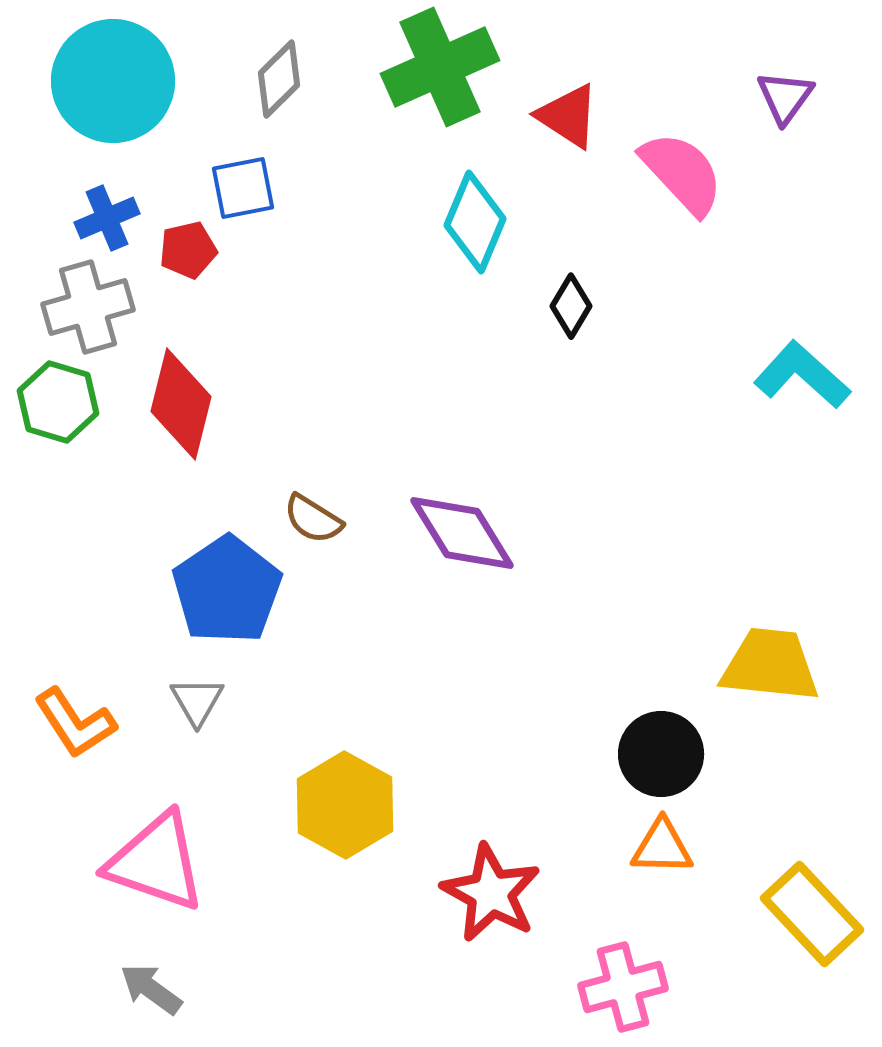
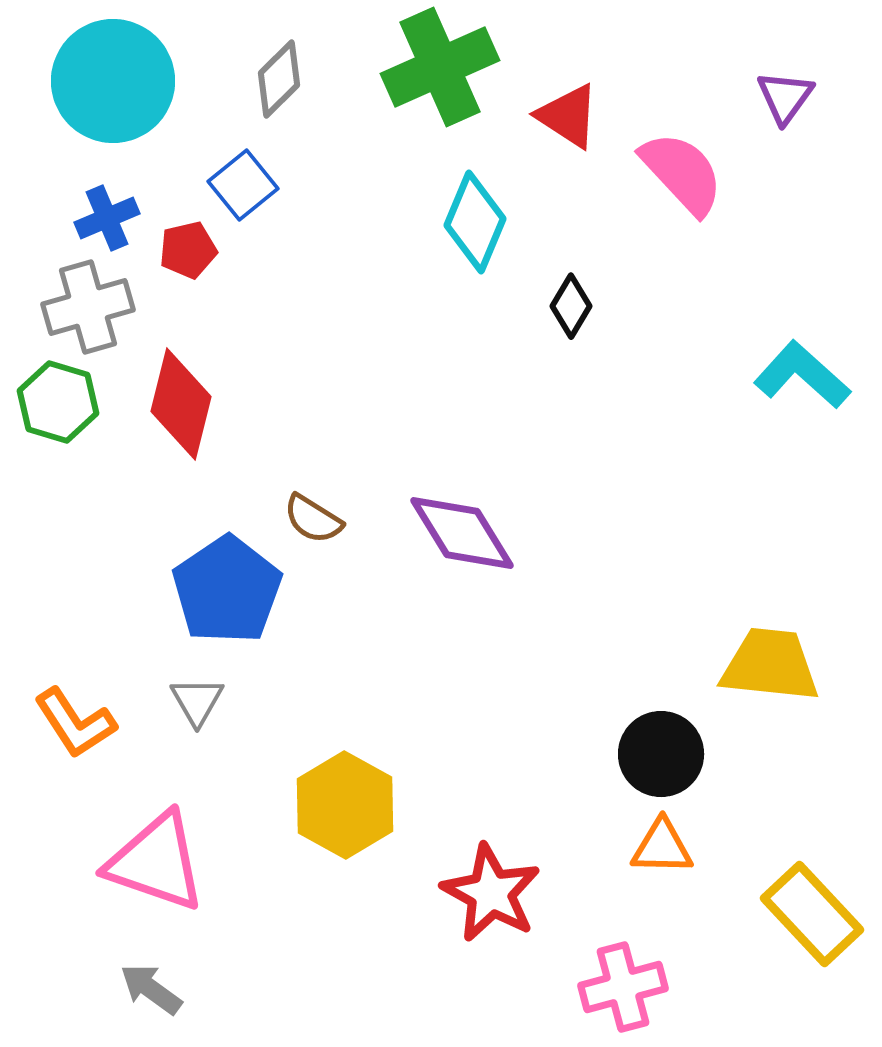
blue square: moved 3 px up; rotated 28 degrees counterclockwise
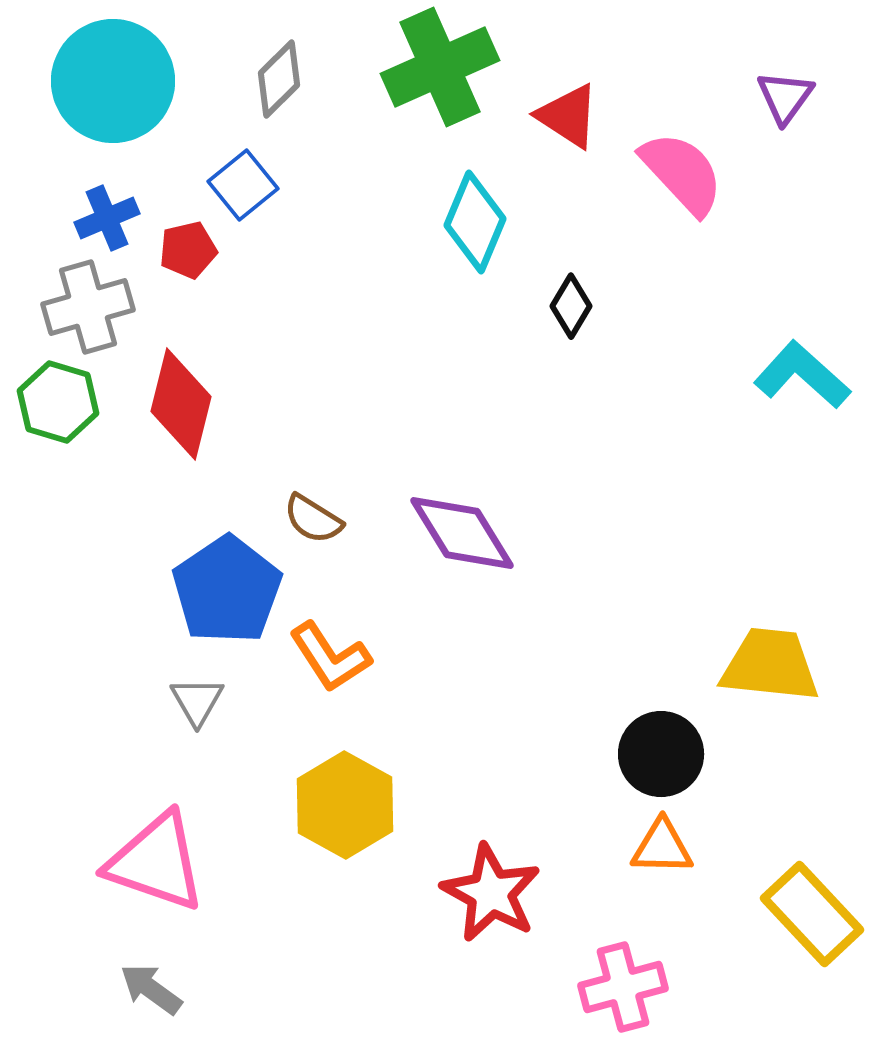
orange L-shape: moved 255 px right, 66 px up
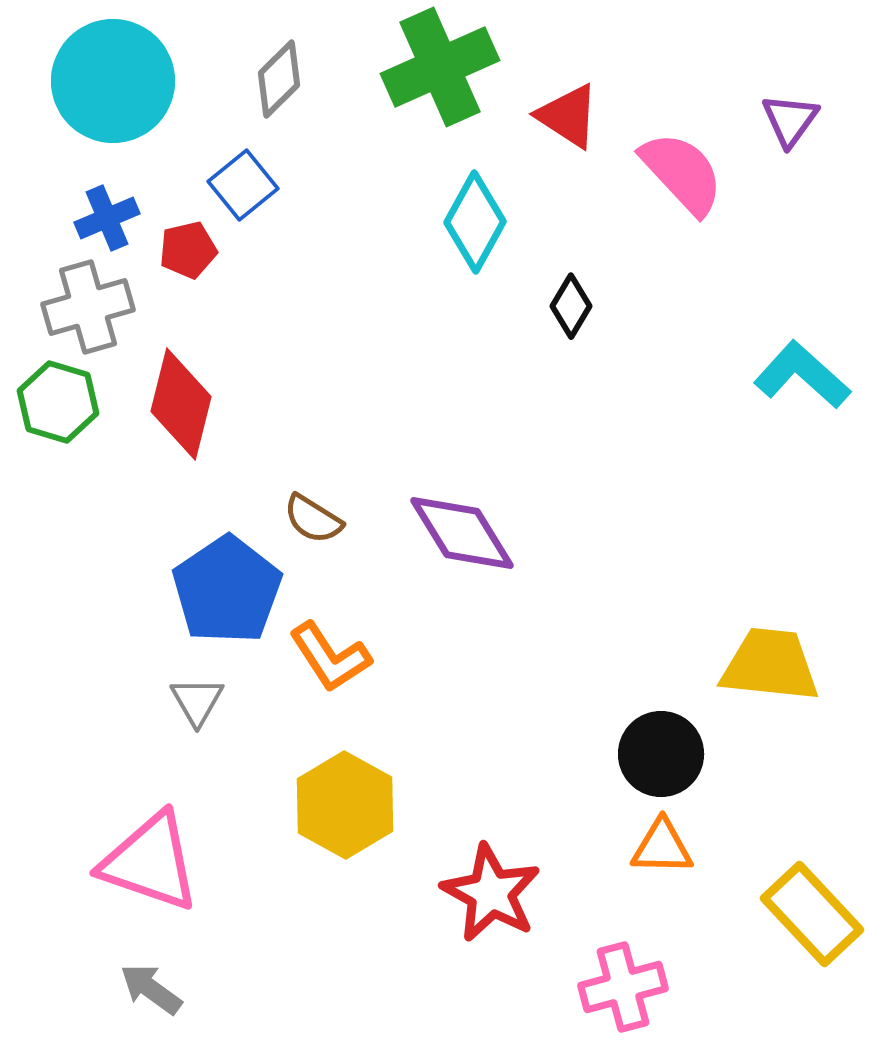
purple triangle: moved 5 px right, 23 px down
cyan diamond: rotated 6 degrees clockwise
pink triangle: moved 6 px left
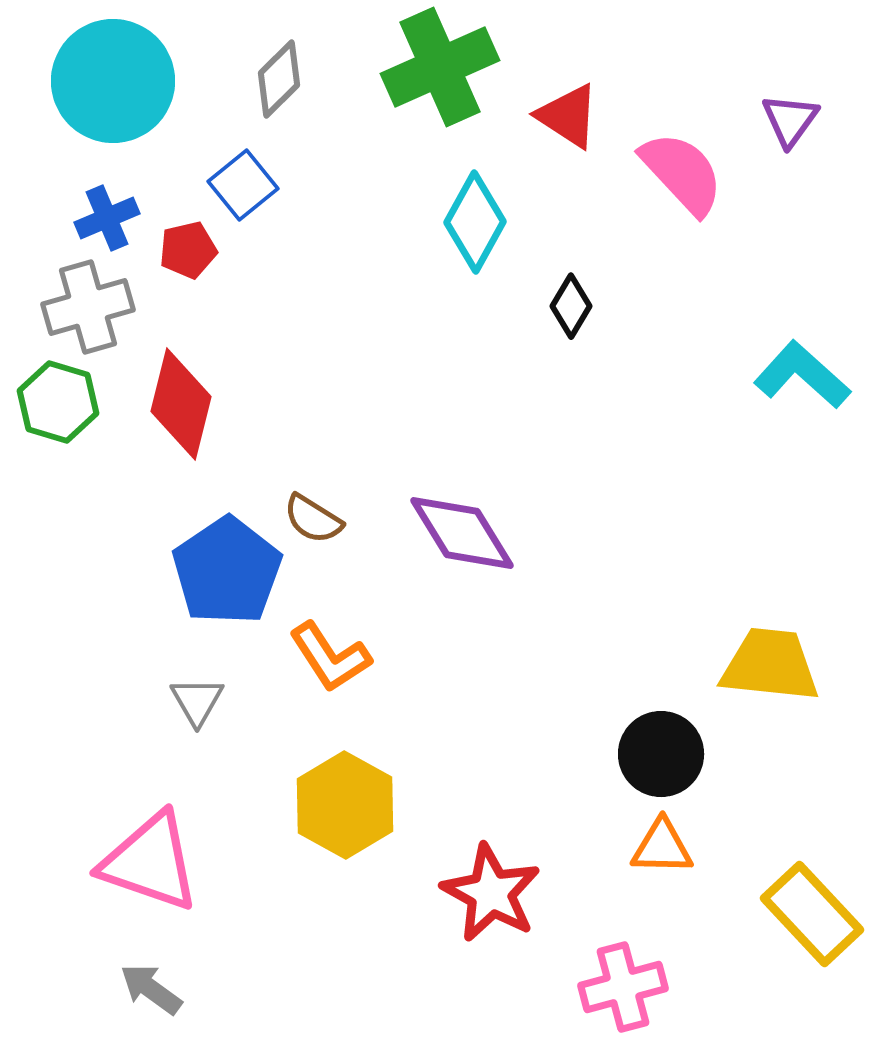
blue pentagon: moved 19 px up
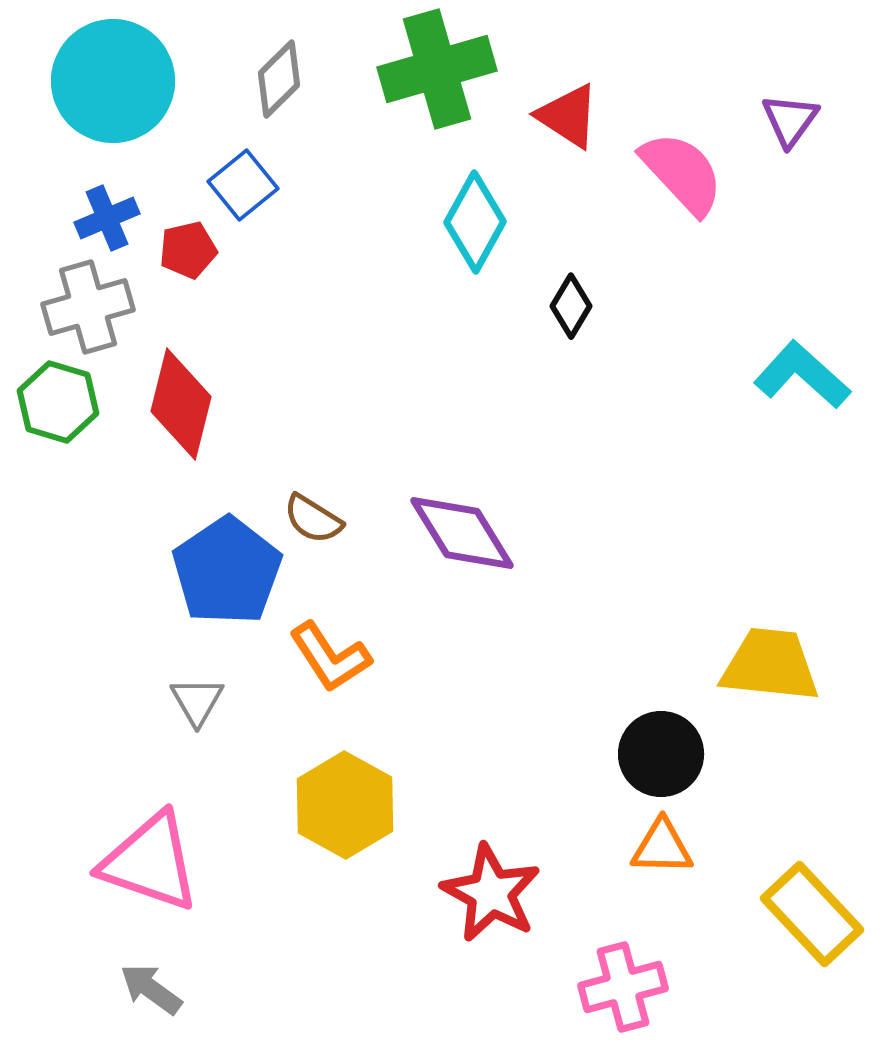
green cross: moved 3 px left, 2 px down; rotated 8 degrees clockwise
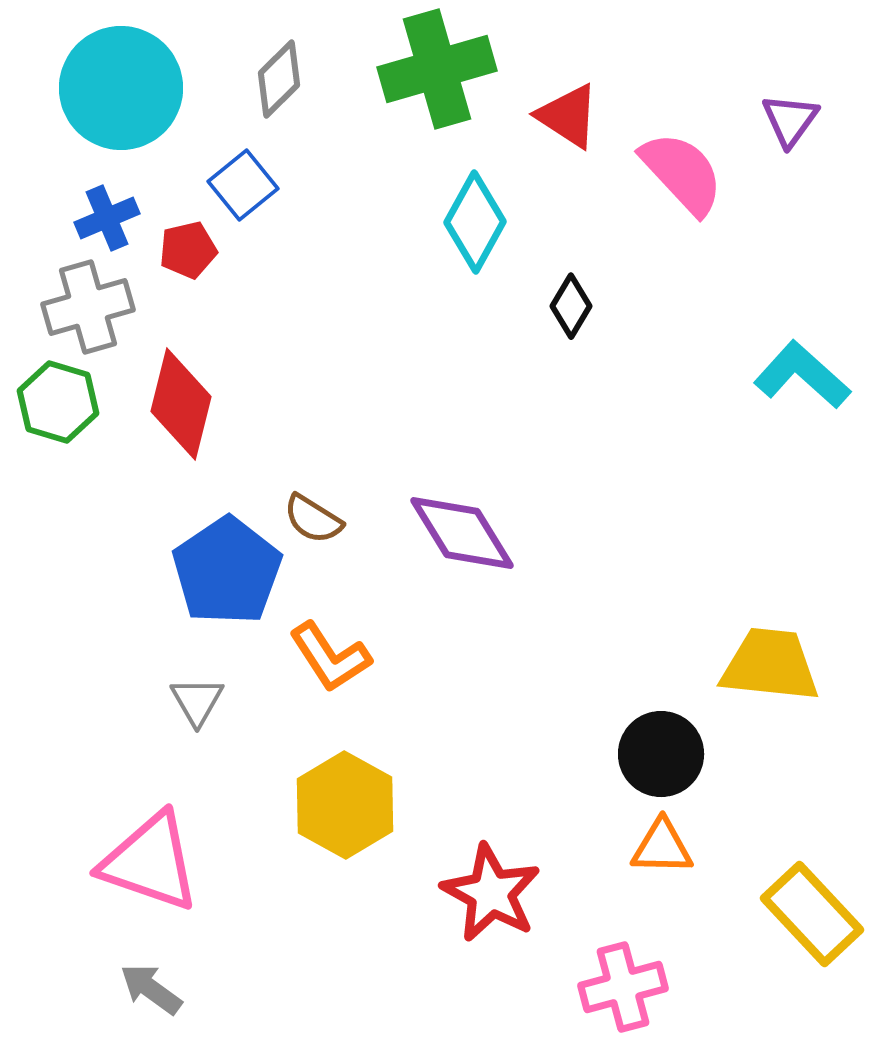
cyan circle: moved 8 px right, 7 px down
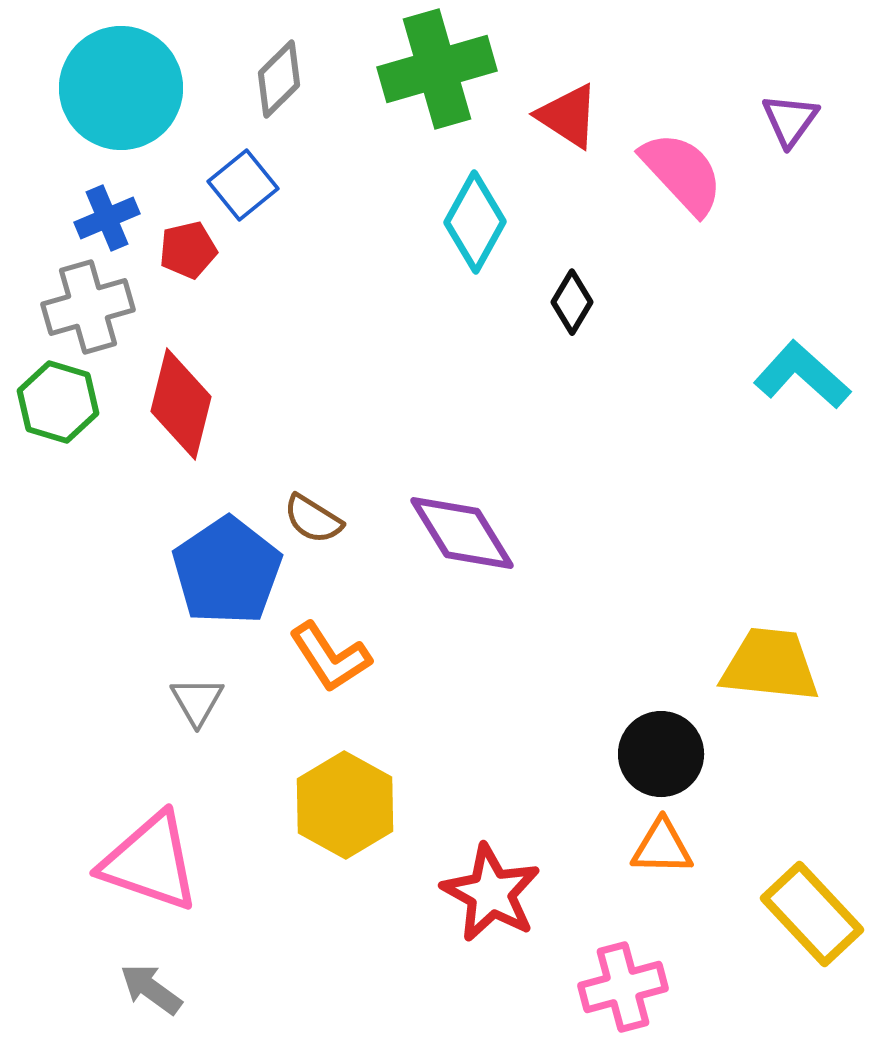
black diamond: moved 1 px right, 4 px up
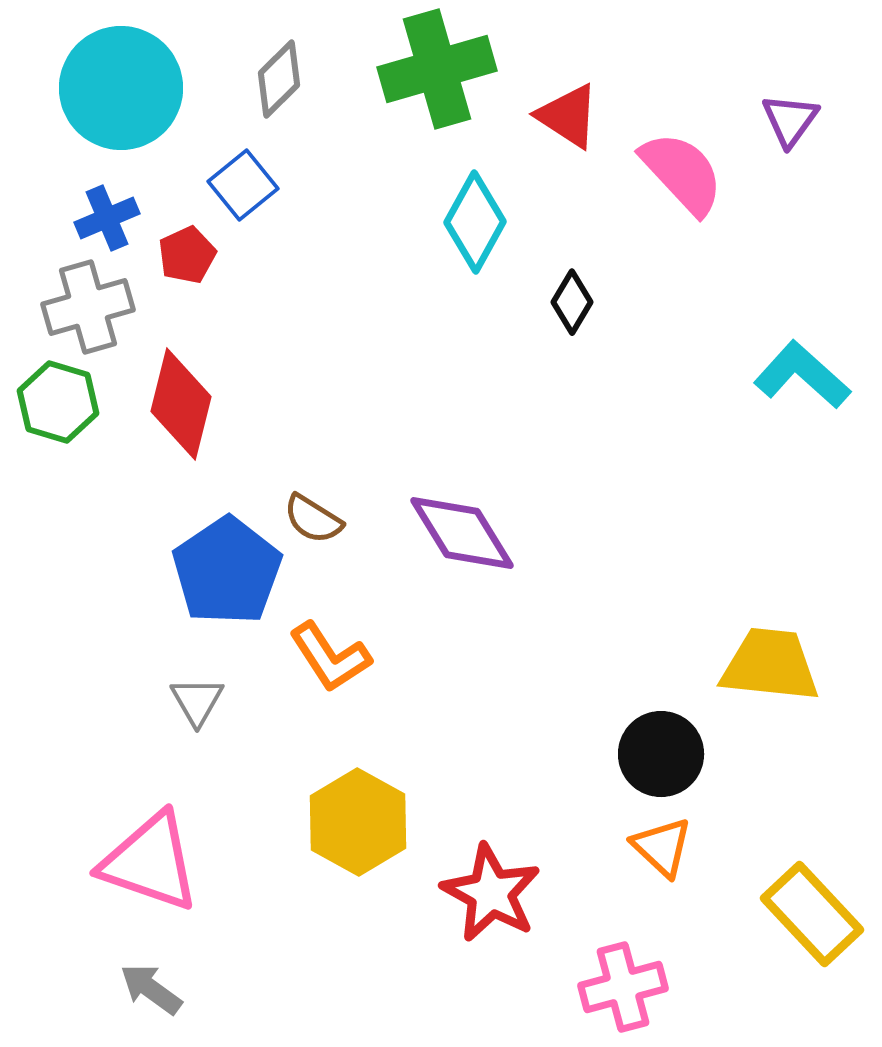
red pentagon: moved 1 px left, 5 px down; rotated 12 degrees counterclockwise
yellow hexagon: moved 13 px right, 17 px down
orange triangle: rotated 42 degrees clockwise
